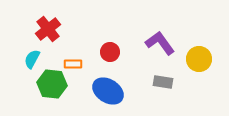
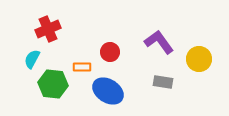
red cross: rotated 15 degrees clockwise
purple L-shape: moved 1 px left, 1 px up
orange rectangle: moved 9 px right, 3 px down
green hexagon: moved 1 px right
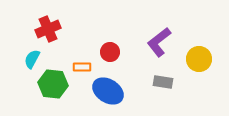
purple L-shape: rotated 92 degrees counterclockwise
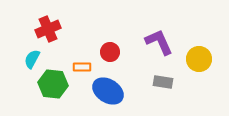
purple L-shape: rotated 104 degrees clockwise
